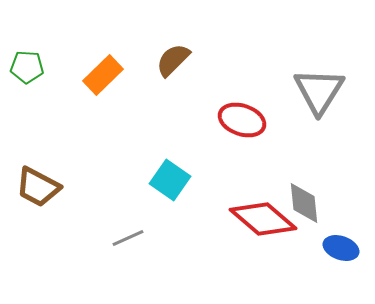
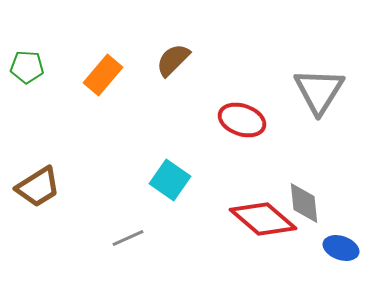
orange rectangle: rotated 6 degrees counterclockwise
brown trapezoid: rotated 60 degrees counterclockwise
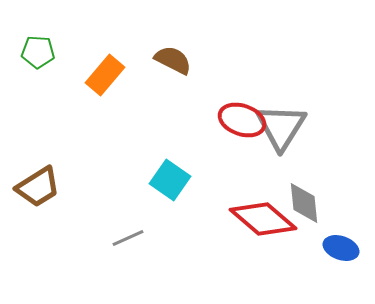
brown semicircle: rotated 72 degrees clockwise
green pentagon: moved 11 px right, 15 px up
orange rectangle: moved 2 px right
gray triangle: moved 38 px left, 36 px down
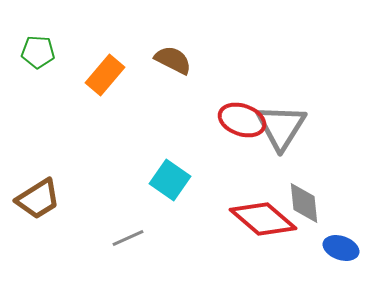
brown trapezoid: moved 12 px down
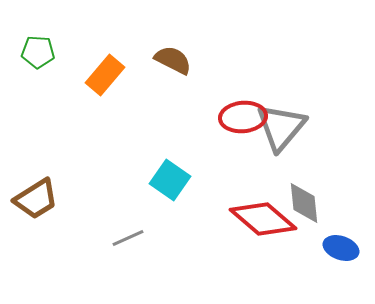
red ellipse: moved 1 px right, 3 px up; rotated 24 degrees counterclockwise
gray triangle: rotated 8 degrees clockwise
brown trapezoid: moved 2 px left
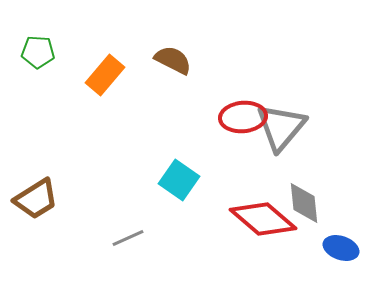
cyan square: moved 9 px right
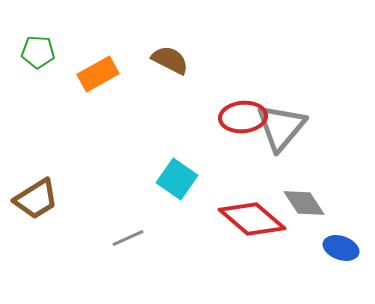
brown semicircle: moved 3 px left
orange rectangle: moved 7 px left, 1 px up; rotated 21 degrees clockwise
cyan square: moved 2 px left, 1 px up
gray diamond: rotated 27 degrees counterclockwise
red diamond: moved 11 px left
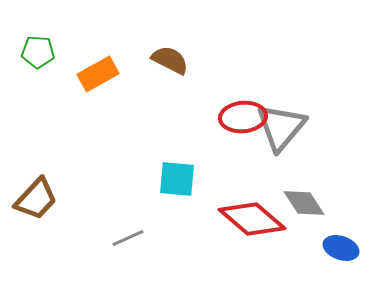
cyan square: rotated 30 degrees counterclockwise
brown trapezoid: rotated 15 degrees counterclockwise
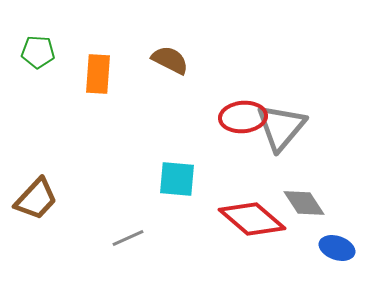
orange rectangle: rotated 57 degrees counterclockwise
blue ellipse: moved 4 px left
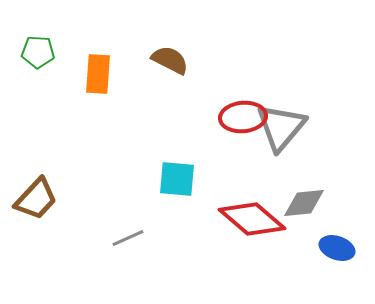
gray diamond: rotated 63 degrees counterclockwise
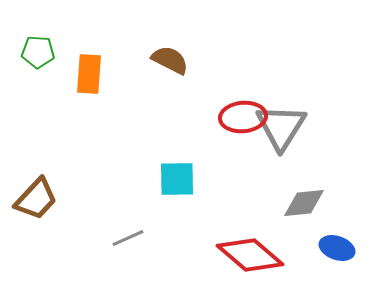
orange rectangle: moved 9 px left
gray triangle: rotated 8 degrees counterclockwise
cyan square: rotated 6 degrees counterclockwise
red diamond: moved 2 px left, 36 px down
